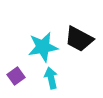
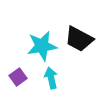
cyan star: moved 1 px left, 1 px up
purple square: moved 2 px right, 1 px down
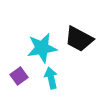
cyan star: moved 2 px down
purple square: moved 1 px right, 1 px up
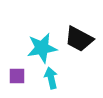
purple square: moved 2 px left; rotated 36 degrees clockwise
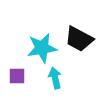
cyan arrow: moved 4 px right
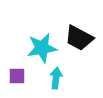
black trapezoid: moved 1 px up
cyan arrow: moved 1 px right; rotated 20 degrees clockwise
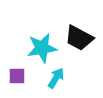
cyan arrow: rotated 25 degrees clockwise
